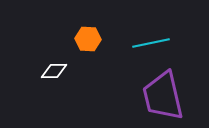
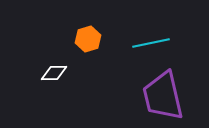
orange hexagon: rotated 20 degrees counterclockwise
white diamond: moved 2 px down
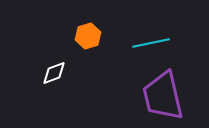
orange hexagon: moved 3 px up
white diamond: rotated 20 degrees counterclockwise
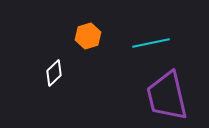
white diamond: rotated 24 degrees counterclockwise
purple trapezoid: moved 4 px right
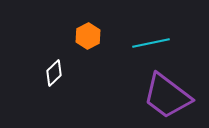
orange hexagon: rotated 10 degrees counterclockwise
purple trapezoid: rotated 40 degrees counterclockwise
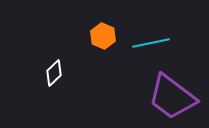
orange hexagon: moved 15 px right; rotated 10 degrees counterclockwise
purple trapezoid: moved 5 px right, 1 px down
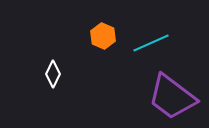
cyan line: rotated 12 degrees counterclockwise
white diamond: moved 1 px left, 1 px down; rotated 20 degrees counterclockwise
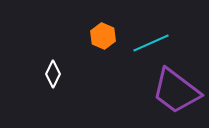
purple trapezoid: moved 4 px right, 6 px up
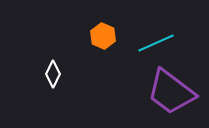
cyan line: moved 5 px right
purple trapezoid: moved 5 px left, 1 px down
